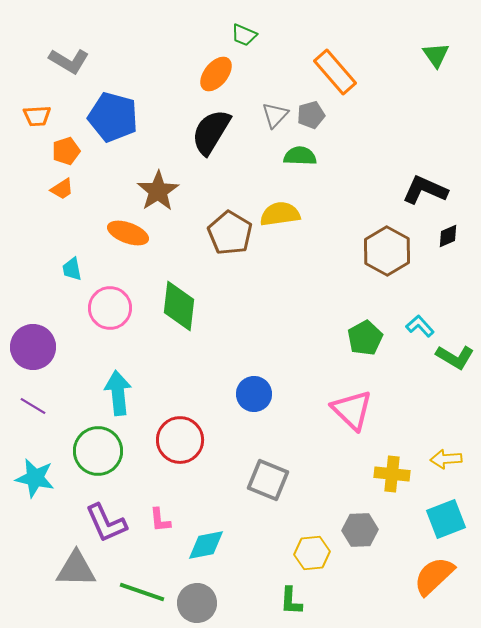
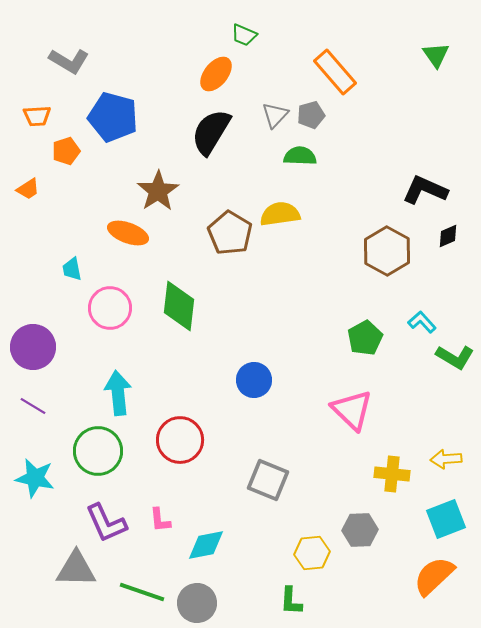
orange trapezoid at (62, 189): moved 34 px left
cyan L-shape at (420, 326): moved 2 px right, 4 px up
blue circle at (254, 394): moved 14 px up
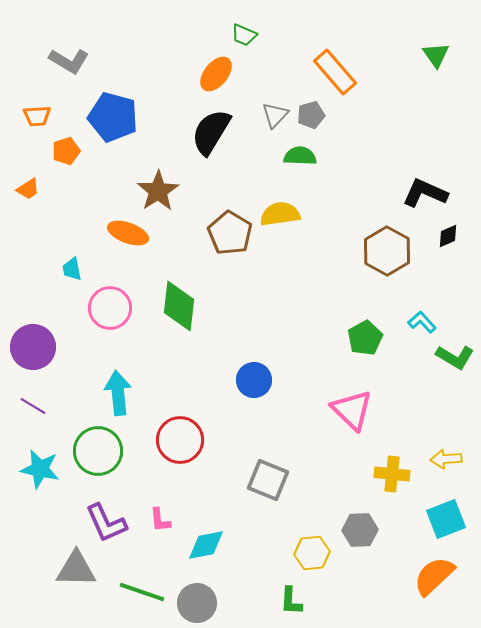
black L-shape at (425, 190): moved 3 px down
cyan star at (35, 478): moved 5 px right, 9 px up
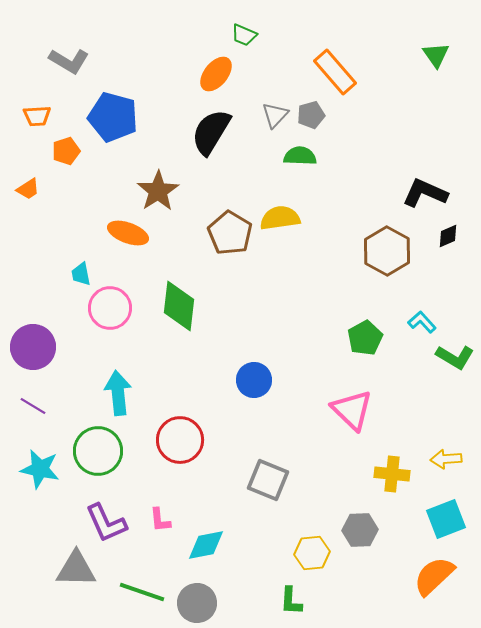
yellow semicircle at (280, 214): moved 4 px down
cyan trapezoid at (72, 269): moved 9 px right, 5 px down
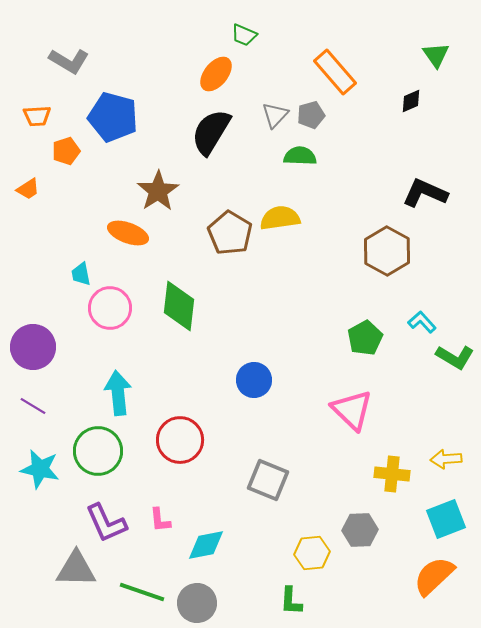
black diamond at (448, 236): moved 37 px left, 135 px up
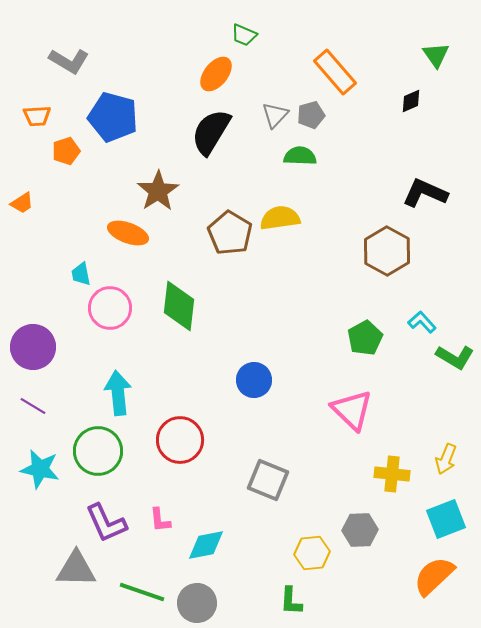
orange trapezoid at (28, 189): moved 6 px left, 14 px down
yellow arrow at (446, 459): rotated 64 degrees counterclockwise
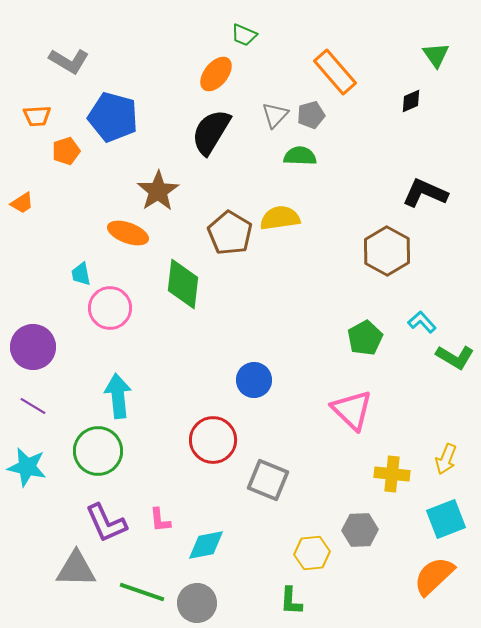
green diamond at (179, 306): moved 4 px right, 22 px up
cyan arrow at (118, 393): moved 3 px down
red circle at (180, 440): moved 33 px right
cyan star at (40, 469): moved 13 px left, 2 px up
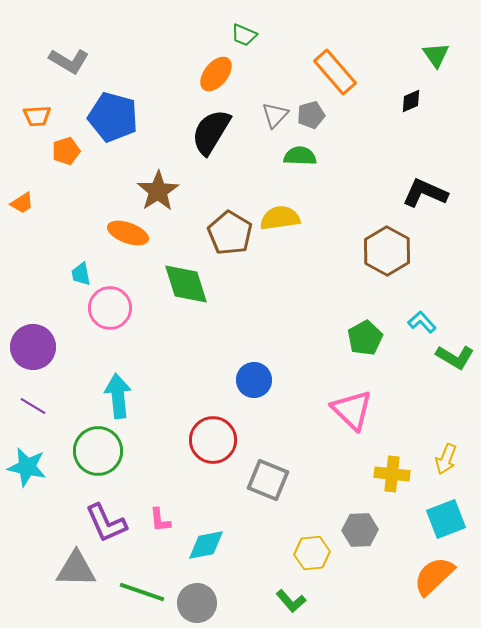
green diamond at (183, 284): moved 3 px right; rotated 24 degrees counterclockwise
green L-shape at (291, 601): rotated 44 degrees counterclockwise
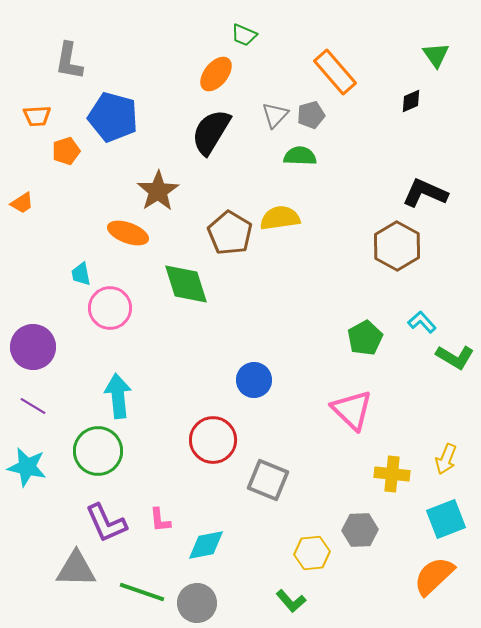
gray L-shape at (69, 61): rotated 69 degrees clockwise
brown hexagon at (387, 251): moved 10 px right, 5 px up
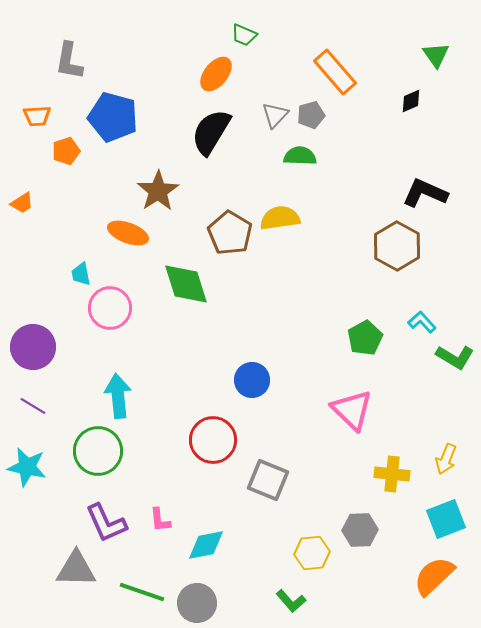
blue circle at (254, 380): moved 2 px left
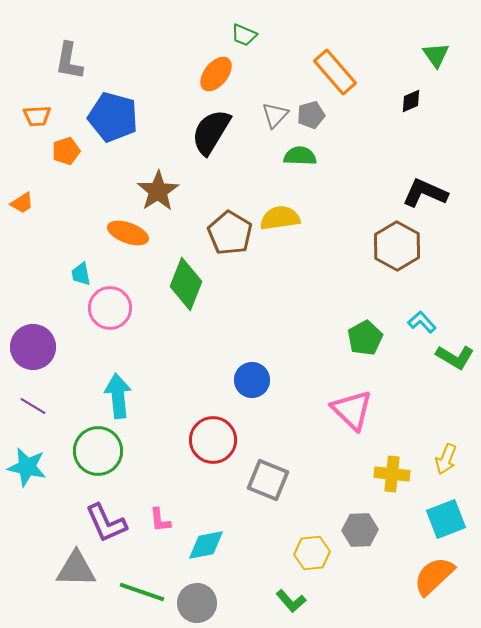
green diamond at (186, 284): rotated 39 degrees clockwise
